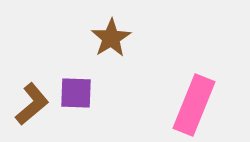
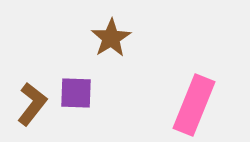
brown L-shape: rotated 12 degrees counterclockwise
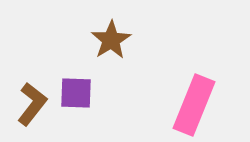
brown star: moved 2 px down
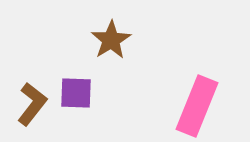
pink rectangle: moved 3 px right, 1 px down
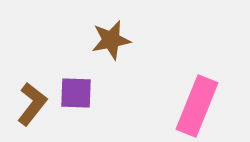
brown star: rotated 21 degrees clockwise
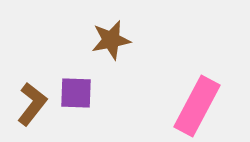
pink rectangle: rotated 6 degrees clockwise
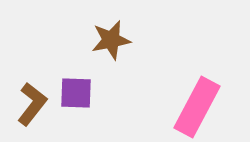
pink rectangle: moved 1 px down
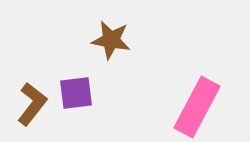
brown star: rotated 21 degrees clockwise
purple square: rotated 9 degrees counterclockwise
